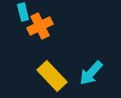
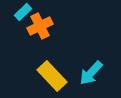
cyan rectangle: rotated 60 degrees clockwise
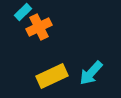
orange cross: moved 1 px left, 1 px down
yellow rectangle: rotated 72 degrees counterclockwise
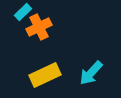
yellow rectangle: moved 7 px left, 1 px up
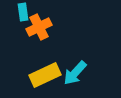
cyan rectangle: rotated 54 degrees counterclockwise
cyan arrow: moved 16 px left
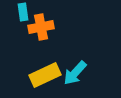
orange cross: moved 2 px right; rotated 15 degrees clockwise
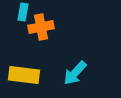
cyan rectangle: rotated 18 degrees clockwise
yellow rectangle: moved 21 px left; rotated 32 degrees clockwise
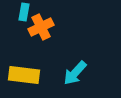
cyan rectangle: moved 1 px right
orange cross: rotated 15 degrees counterclockwise
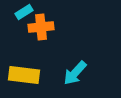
cyan rectangle: rotated 48 degrees clockwise
orange cross: rotated 20 degrees clockwise
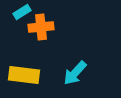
cyan rectangle: moved 2 px left
